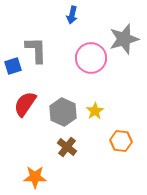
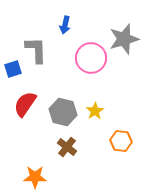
blue arrow: moved 7 px left, 10 px down
blue square: moved 3 px down
gray hexagon: rotated 12 degrees counterclockwise
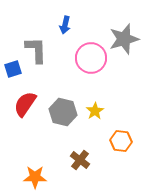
brown cross: moved 13 px right, 13 px down
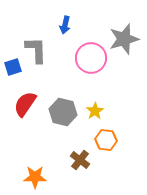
blue square: moved 2 px up
orange hexagon: moved 15 px left, 1 px up
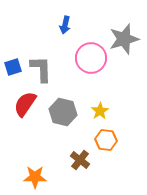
gray L-shape: moved 5 px right, 19 px down
yellow star: moved 5 px right
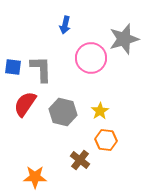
blue square: rotated 24 degrees clockwise
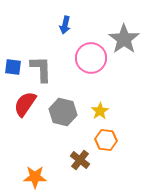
gray star: rotated 20 degrees counterclockwise
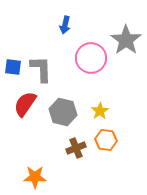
gray star: moved 2 px right, 1 px down
brown cross: moved 4 px left, 12 px up; rotated 30 degrees clockwise
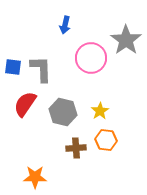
brown cross: rotated 18 degrees clockwise
